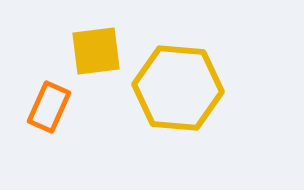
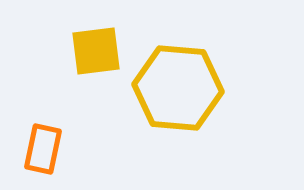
orange rectangle: moved 6 px left, 42 px down; rotated 12 degrees counterclockwise
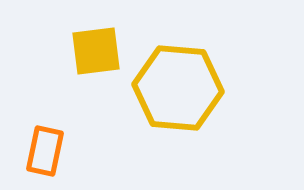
orange rectangle: moved 2 px right, 2 px down
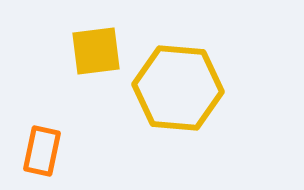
orange rectangle: moved 3 px left
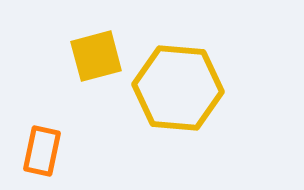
yellow square: moved 5 px down; rotated 8 degrees counterclockwise
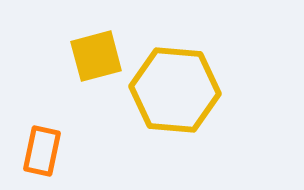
yellow hexagon: moved 3 px left, 2 px down
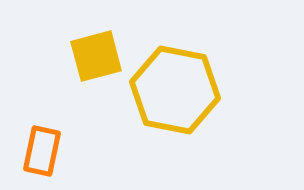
yellow hexagon: rotated 6 degrees clockwise
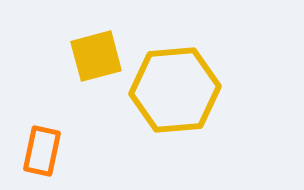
yellow hexagon: rotated 16 degrees counterclockwise
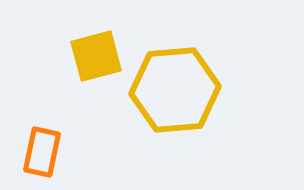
orange rectangle: moved 1 px down
